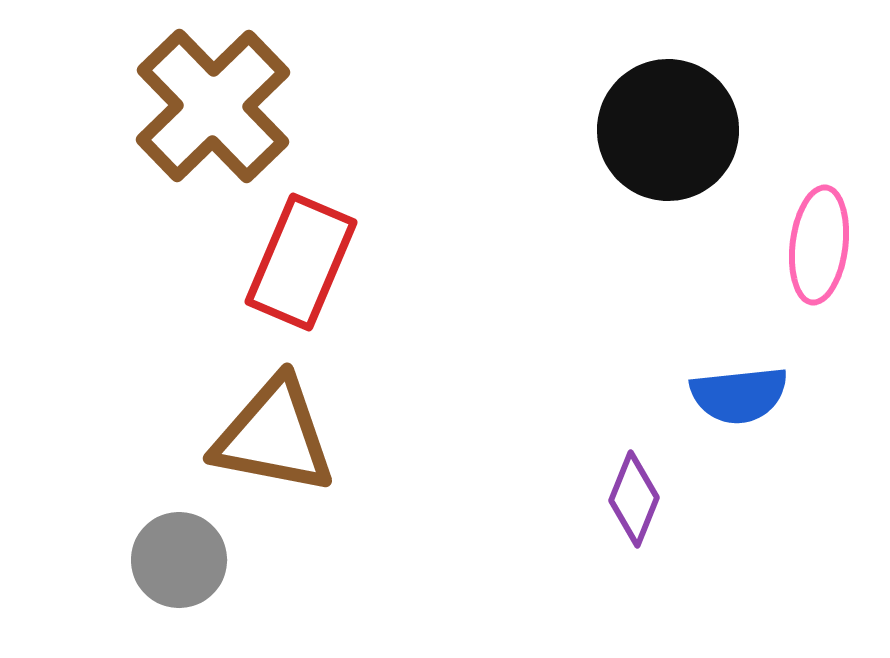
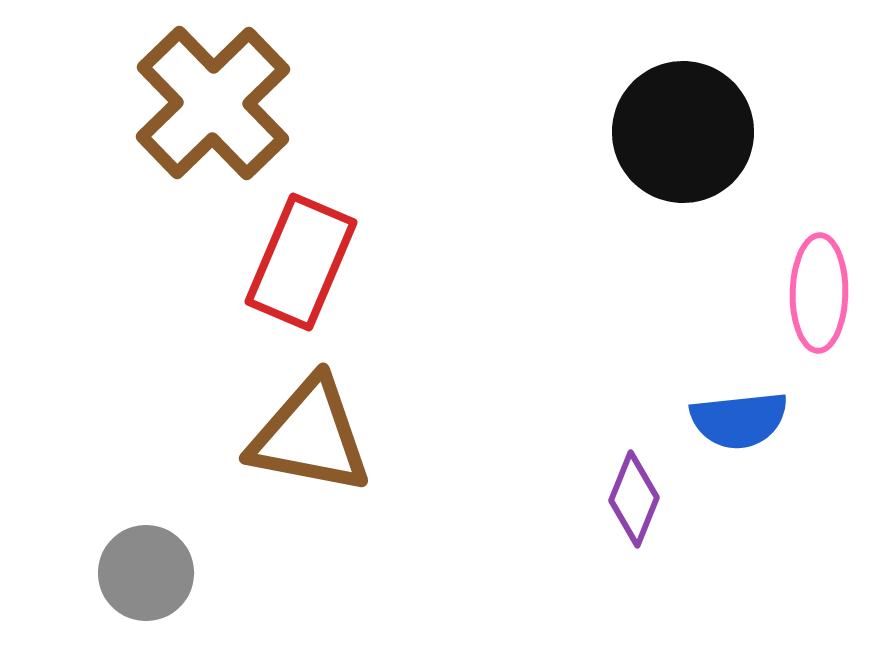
brown cross: moved 3 px up
black circle: moved 15 px right, 2 px down
pink ellipse: moved 48 px down; rotated 6 degrees counterclockwise
blue semicircle: moved 25 px down
brown triangle: moved 36 px right
gray circle: moved 33 px left, 13 px down
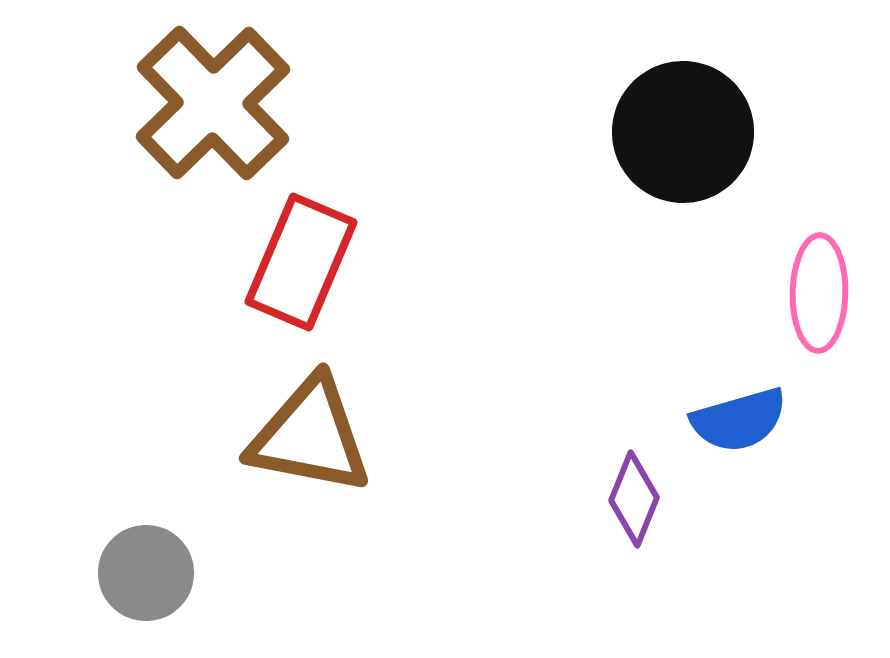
blue semicircle: rotated 10 degrees counterclockwise
